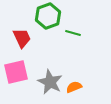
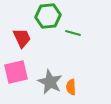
green hexagon: rotated 15 degrees clockwise
orange semicircle: moved 3 px left; rotated 70 degrees counterclockwise
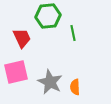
green line: rotated 63 degrees clockwise
orange semicircle: moved 4 px right
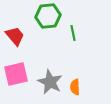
red trapezoid: moved 7 px left, 2 px up; rotated 15 degrees counterclockwise
pink square: moved 2 px down
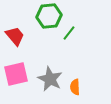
green hexagon: moved 1 px right
green line: moved 4 px left; rotated 49 degrees clockwise
gray star: moved 3 px up
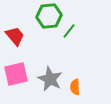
green line: moved 2 px up
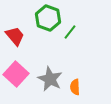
green hexagon: moved 1 px left, 2 px down; rotated 25 degrees clockwise
green line: moved 1 px right, 1 px down
pink square: rotated 35 degrees counterclockwise
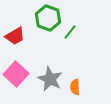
red trapezoid: rotated 100 degrees clockwise
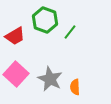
green hexagon: moved 3 px left, 2 px down
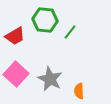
green hexagon: rotated 15 degrees counterclockwise
orange semicircle: moved 4 px right, 4 px down
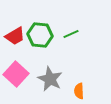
green hexagon: moved 5 px left, 15 px down
green line: moved 1 px right, 2 px down; rotated 28 degrees clockwise
